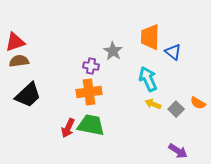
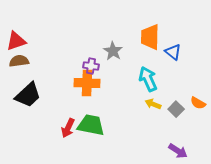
red triangle: moved 1 px right, 1 px up
orange cross: moved 2 px left, 9 px up; rotated 10 degrees clockwise
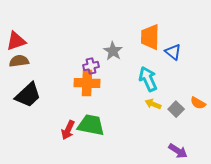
purple cross: rotated 21 degrees counterclockwise
red arrow: moved 2 px down
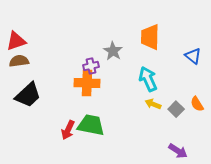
blue triangle: moved 20 px right, 4 px down
orange semicircle: moved 1 px left, 1 px down; rotated 28 degrees clockwise
